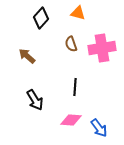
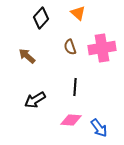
orange triangle: rotated 28 degrees clockwise
brown semicircle: moved 1 px left, 3 px down
black arrow: rotated 90 degrees clockwise
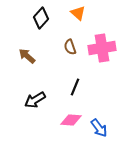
black line: rotated 18 degrees clockwise
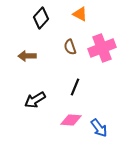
orange triangle: moved 2 px right, 1 px down; rotated 14 degrees counterclockwise
pink cross: rotated 12 degrees counterclockwise
brown arrow: rotated 42 degrees counterclockwise
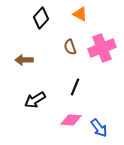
brown arrow: moved 3 px left, 4 px down
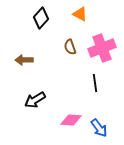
black line: moved 20 px right, 4 px up; rotated 30 degrees counterclockwise
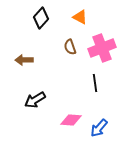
orange triangle: moved 3 px down
blue arrow: rotated 78 degrees clockwise
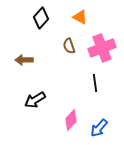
brown semicircle: moved 1 px left, 1 px up
pink diamond: rotated 50 degrees counterclockwise
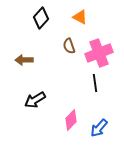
pink cross: moved 3 px left, 5 px down
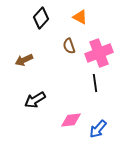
brown arrow: rotated 24 degrees counterclockwise
pink diamond: rotated 40 degrees clockwise
blue arrow: moved 1 px left, 1 px down
